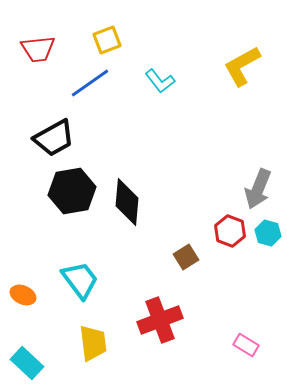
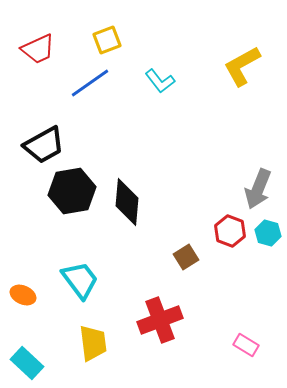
red trapezoid: rotated 18 degrees counterclockwise
black trapezoid: moved 10 px left, 7 px down
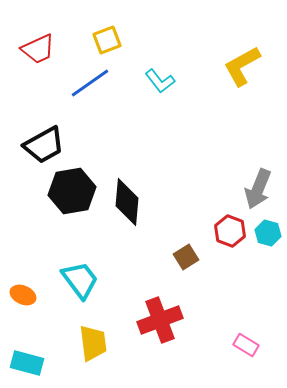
cyan rectangle: rotated 28 degrees counterclockwise
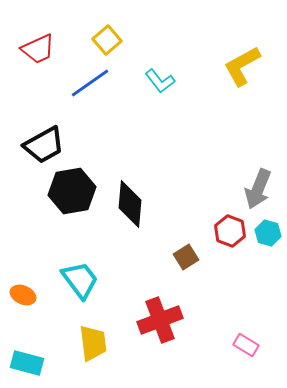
yellow square: rotated 20 degrees counterclockwise
black diamond: moved 3 px right, 2 px down
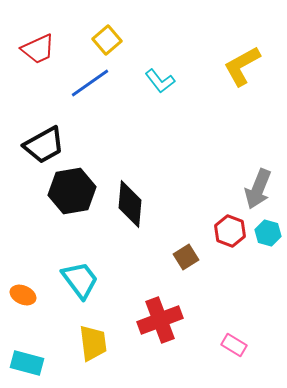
pink rectangle: moved 12 px left
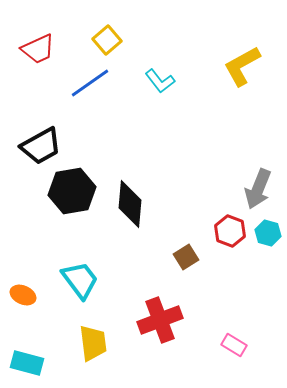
black trapezoid: moved 3 px left, 1 px down
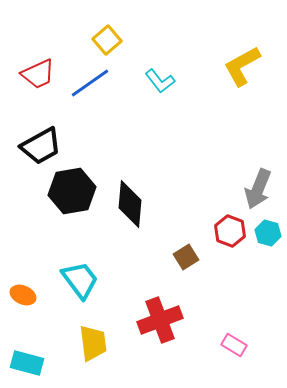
red trapezoid: moved 25 px down
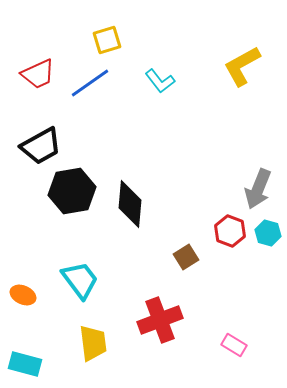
yellow square: rotated 24 degrees clockwise
cyan rectangle: moved 2 px left, 1 px down
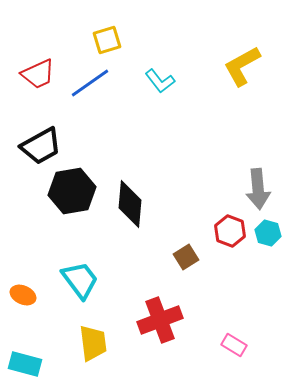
gray arrow: rotated 27 degrees counterclockwise
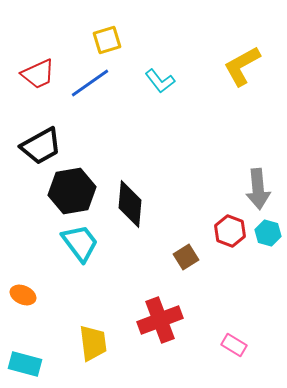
cyan trapezoid: moved 37 px up
